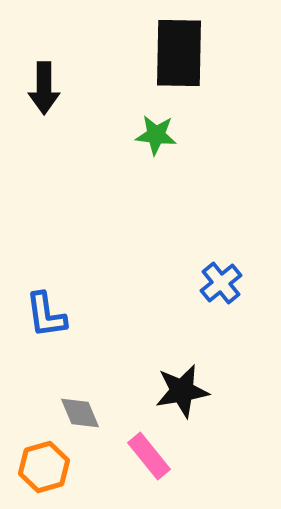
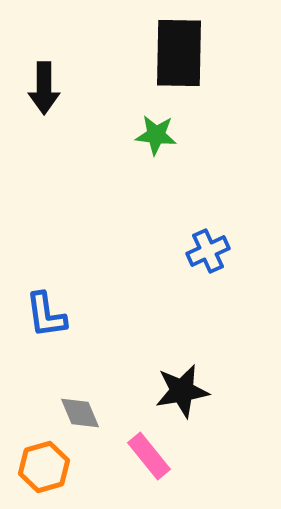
blue cross: moved 13 px left, 32 px up; rotated 15 degrees clockwise
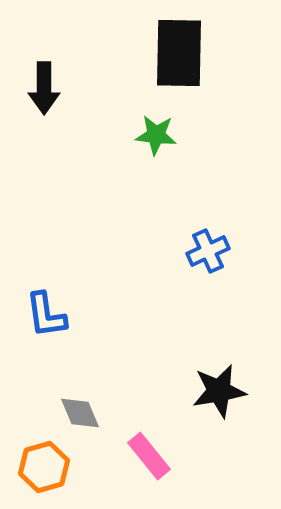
black star: moved 37 px right
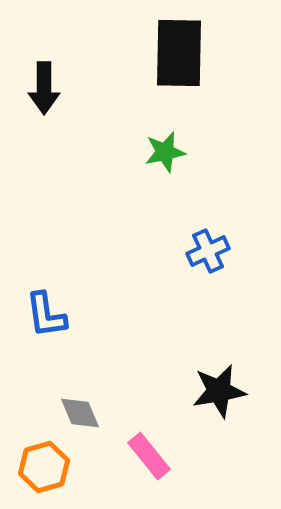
green star: moved 9 px right, 17 px down; rotated 18 degrees counterclockwise
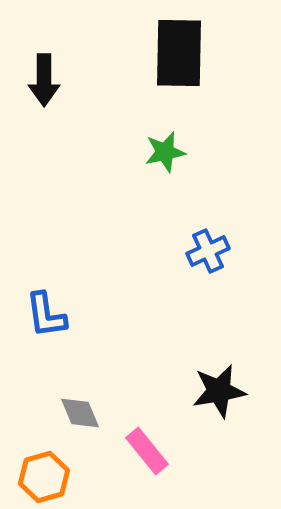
black arrow: moved 8 px up
pink rectangle: moved 2 px left, 5 px up
orange hexagon: moved 10 px down
